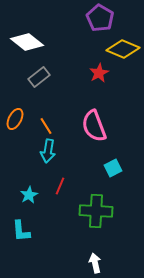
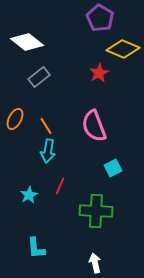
cyan L-shape: moved 15 px right, 17 px down
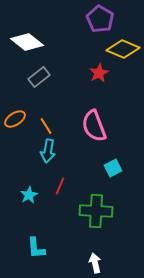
purple pentagon: moved 1 px down
orange ellipse: rotated 30 degrees clockwise
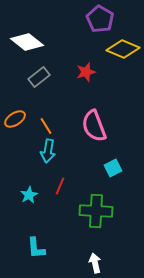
red star: moved 13 px left, 1 px up; rotated 12 degrees clockwise
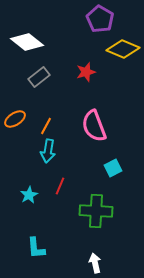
orange line: rotated 60 degrees clockwise
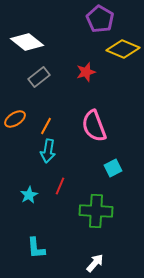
white arrow: rotated 54 degrees clockwise
